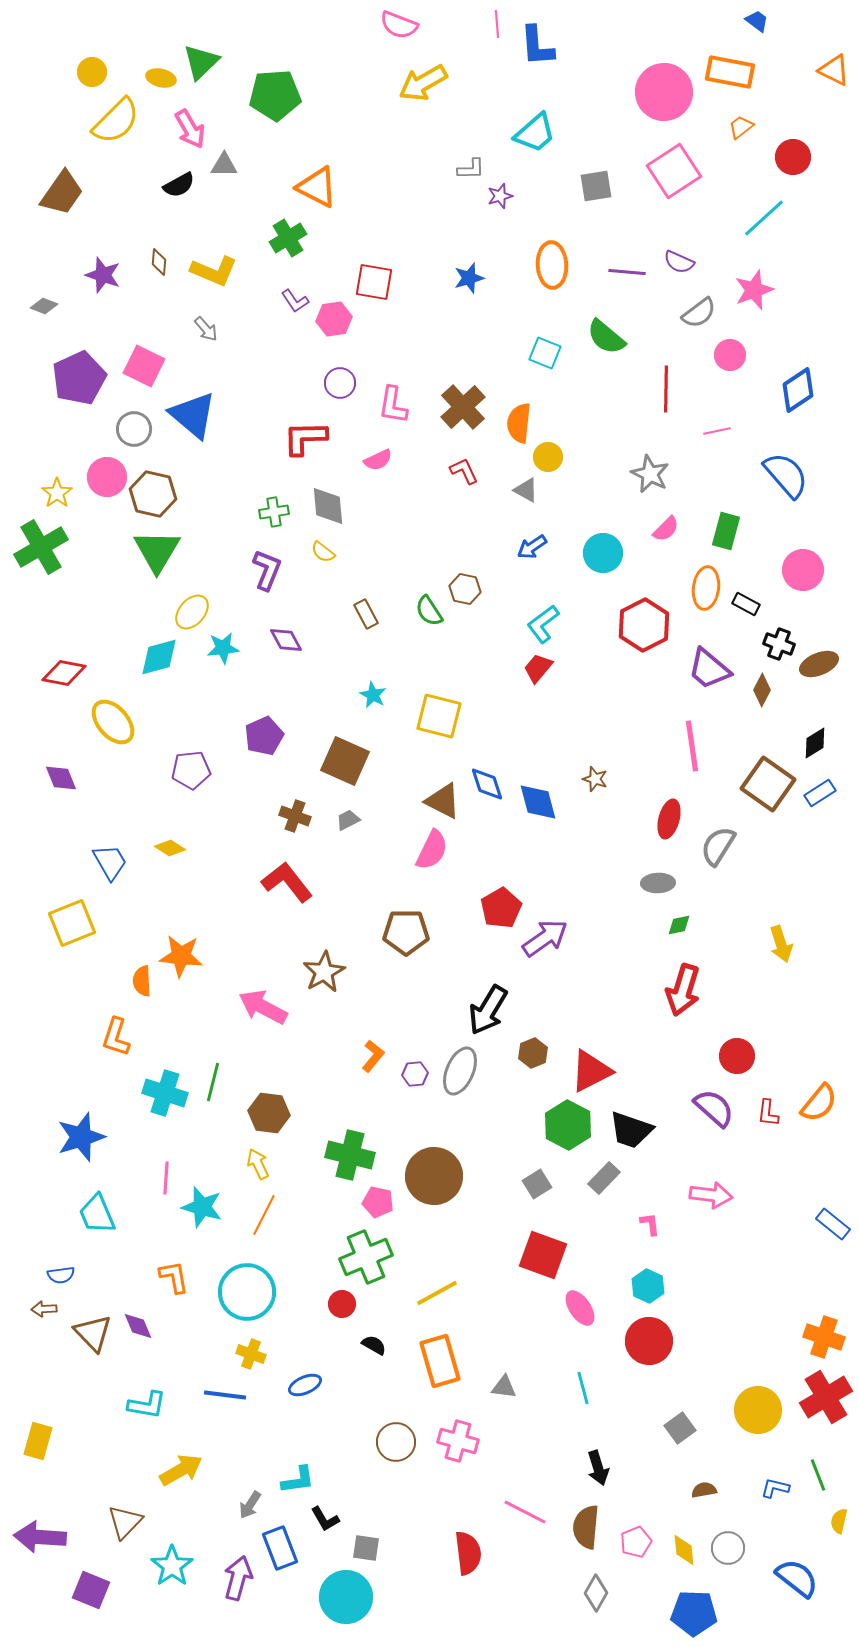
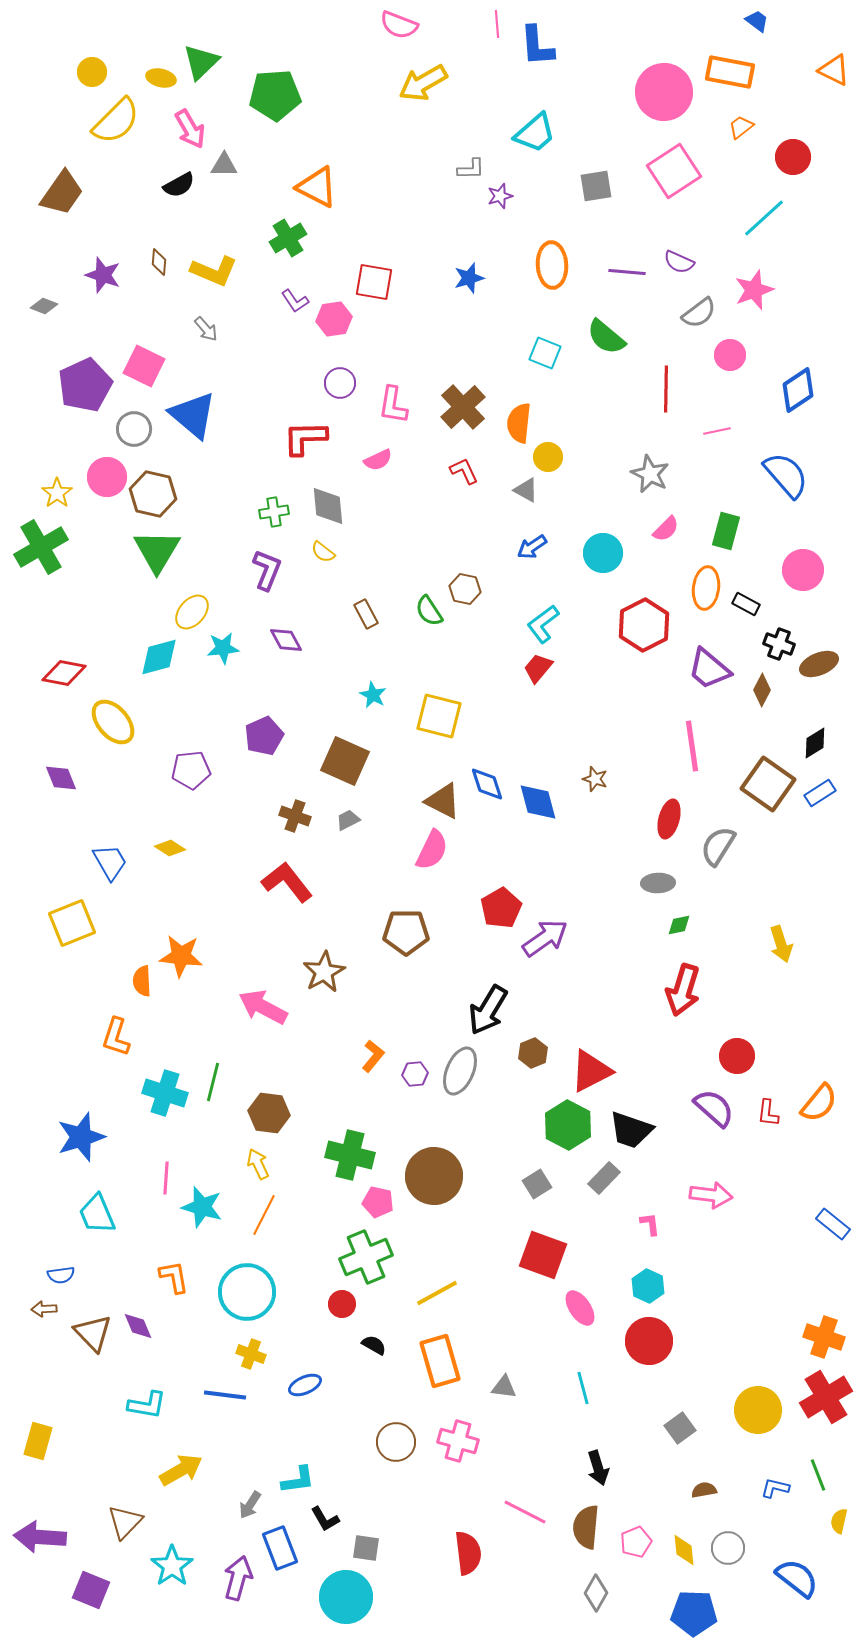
purple pentagon at (79, 378): moved 6 px right, 7 px down
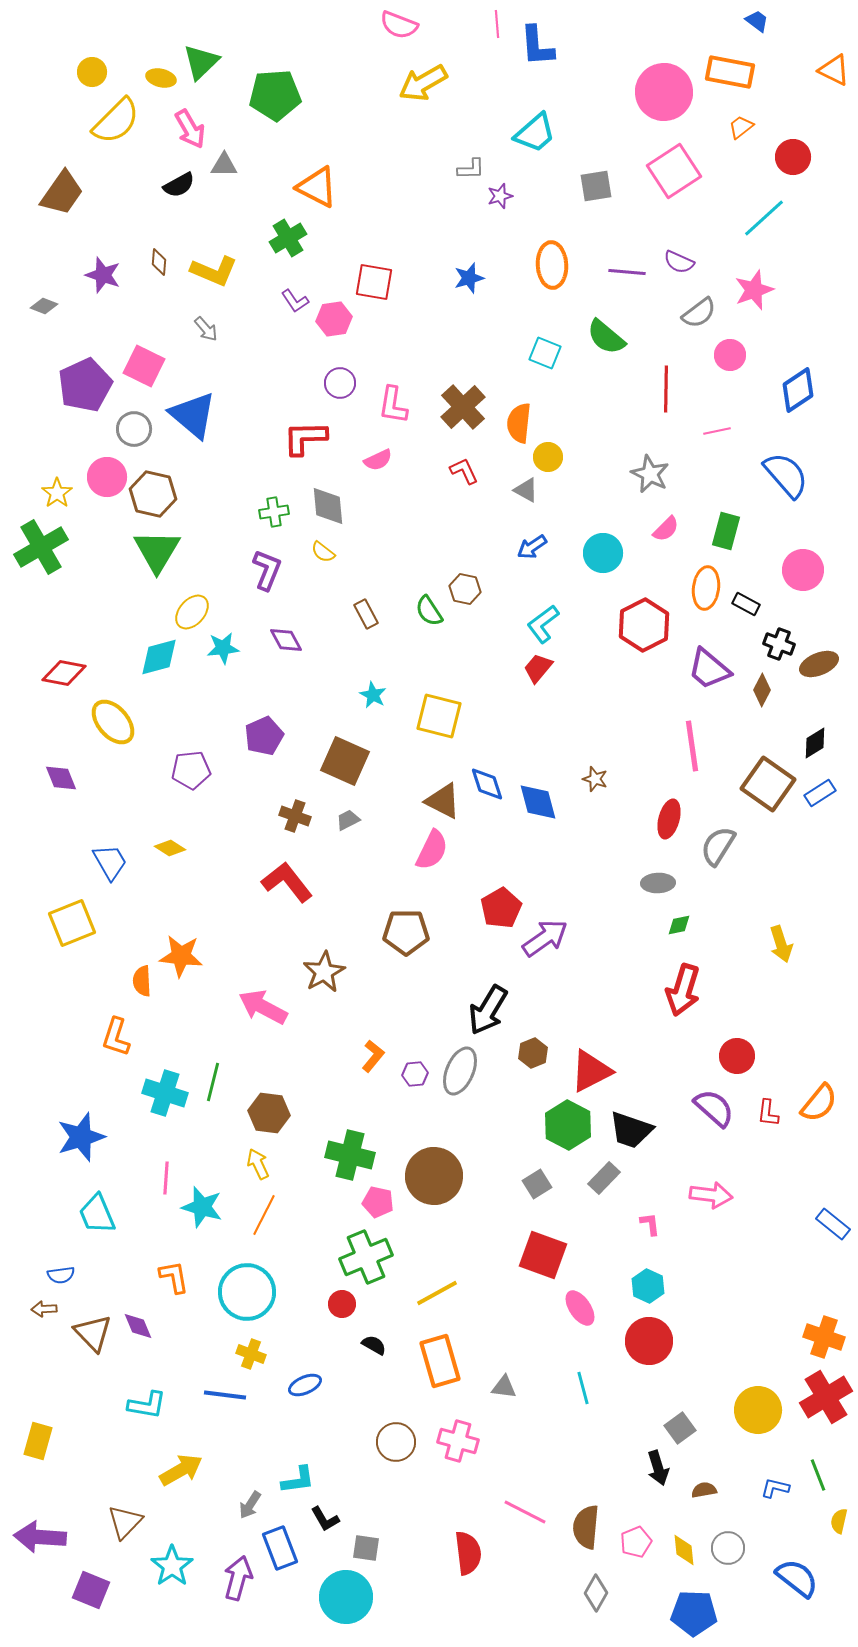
black arrow at (598, 1468): moved 60 px right
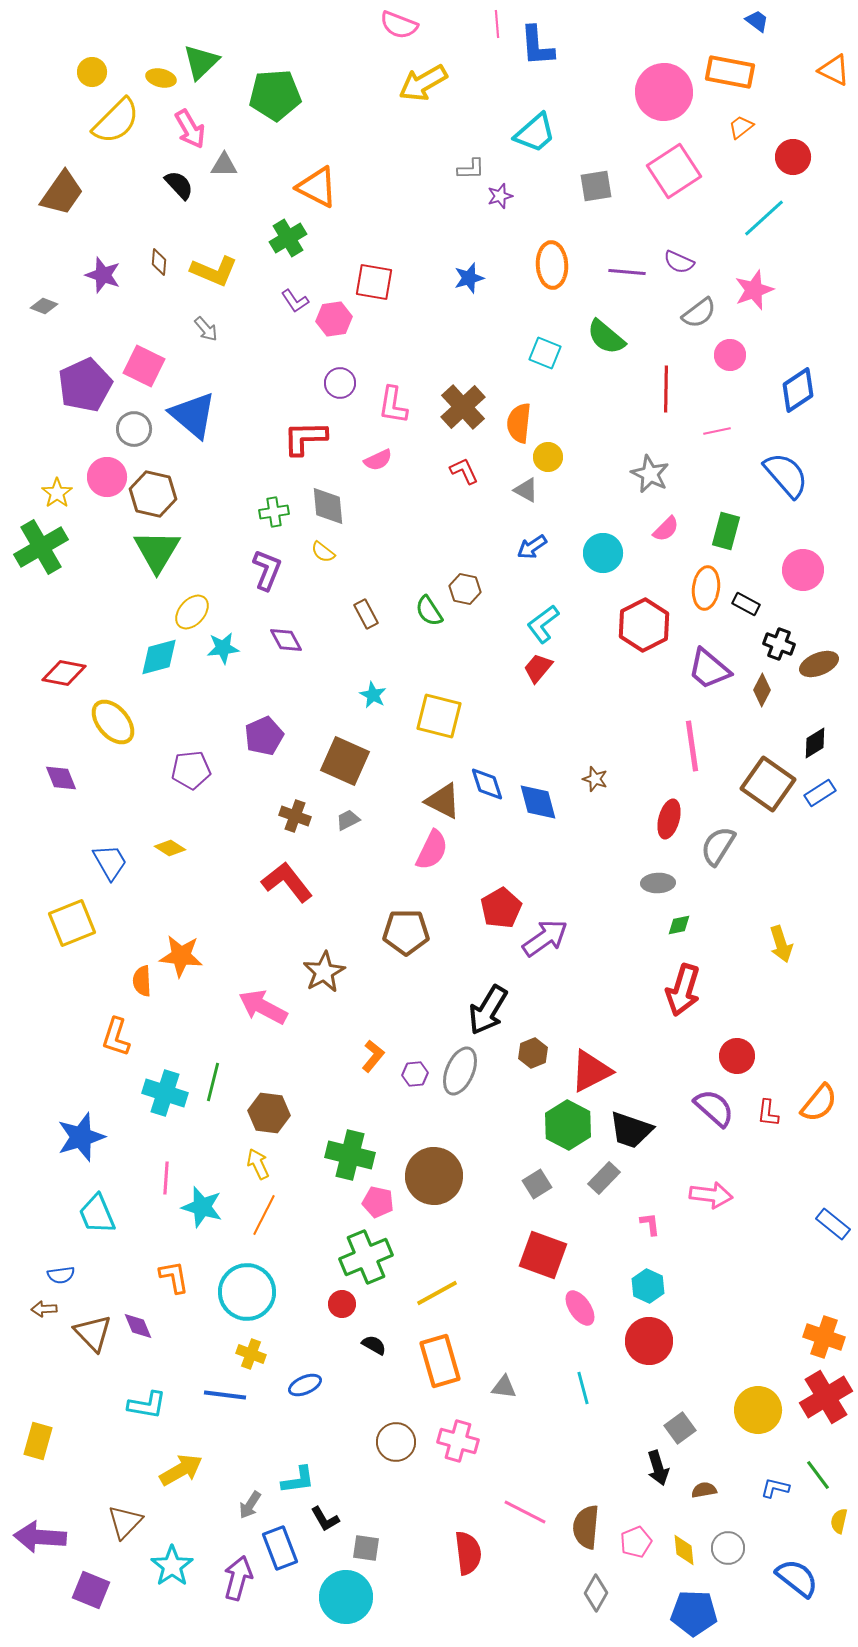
black semicircle at (179, 185): rotated 104 degrees counterclockwise
green line at (818, 1475): rotated 16 degrees counterclockwise
